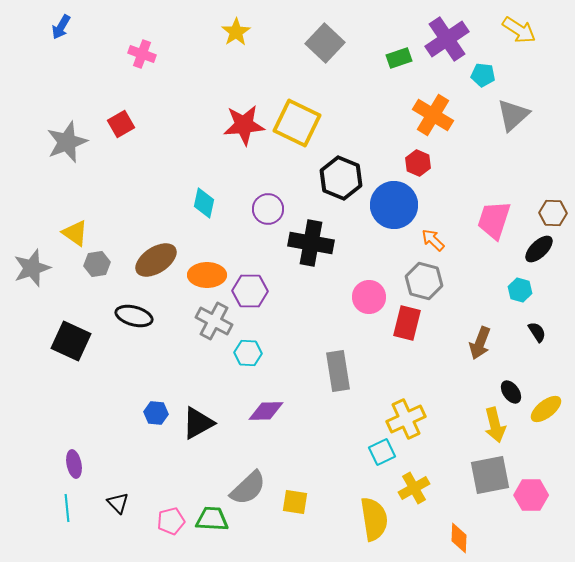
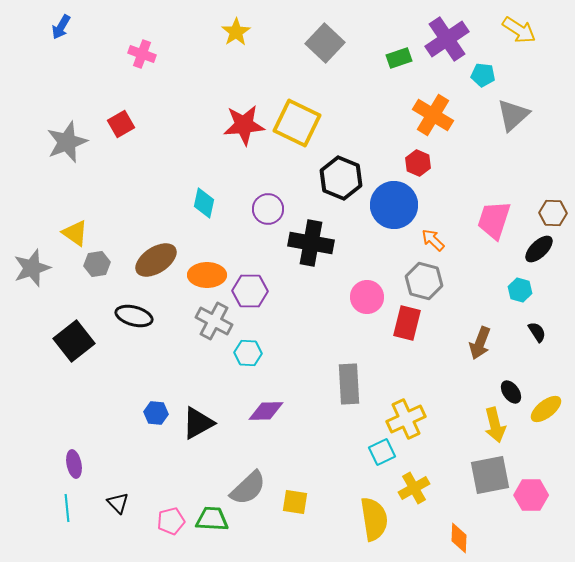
pink circle at (369, 297): moved 2 px left
black square at (71, 341): moved 3 px right; rotated 27 degrees clockwise
gray rectangle at (338, 371): moved 11 px right, 13 px down; rotated 6 degrees clockwise
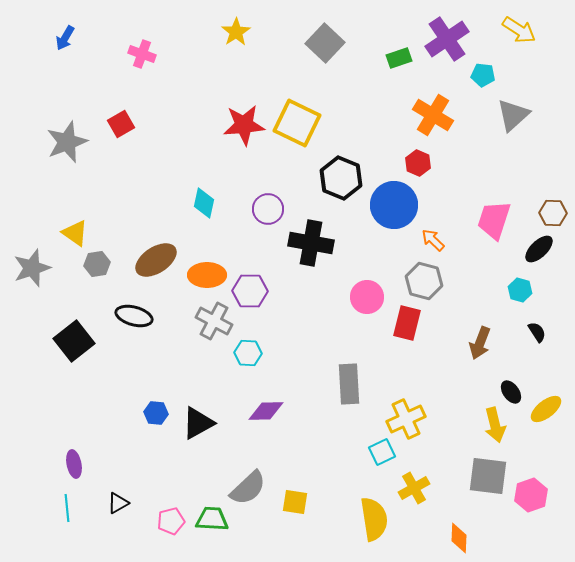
blue arrow at (61, 27): moved 4 px right, 11 px down
gray square at (490, 475): moved 2 px left, 1 px down; rotated 18 degrees clockwise
pink hexagon at (531, 495): rotated 20 degrees counterclockwise
black triangle at (118, 503): rotated 45 degrees clockwise
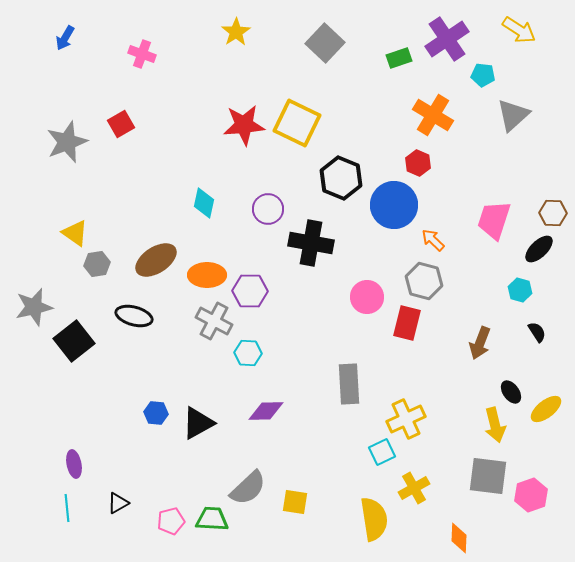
gray star at (32, 268): moved 2 px right, 39 px down; rotated 6 degrees clockwise
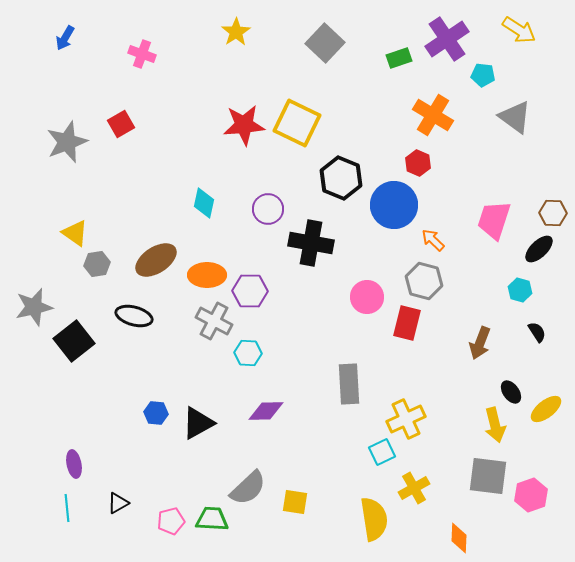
gray triangle at (513, 115): moved 2 px right, 2 px down; rotated 42 degrees counterclockwise
